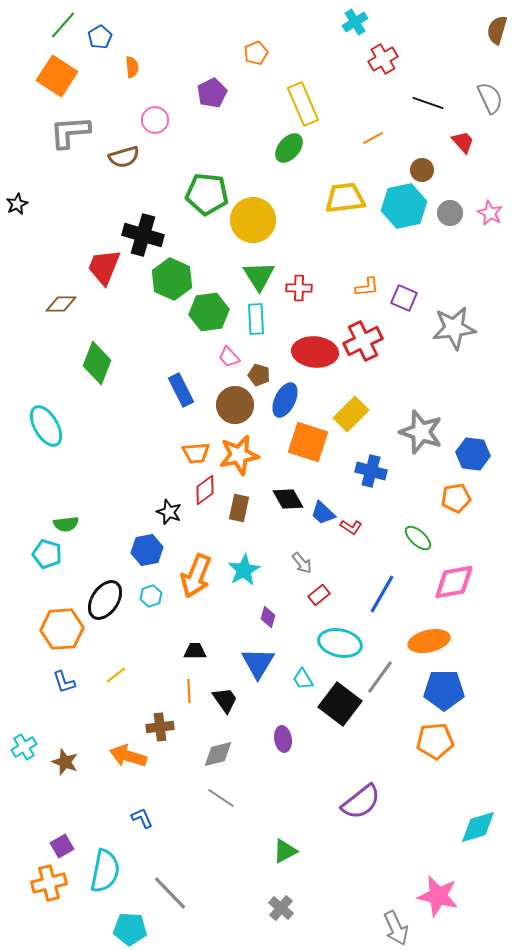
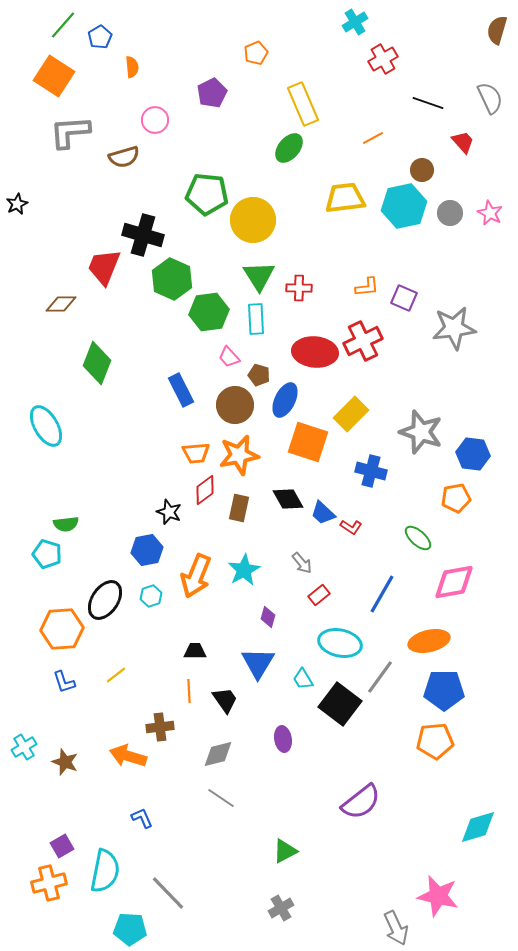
orange square at (57, 76): moved 3 px left
gray line at (170, 893): moved 2 px left
gray cross at (281, 908): rotated 20 degrees clockwise
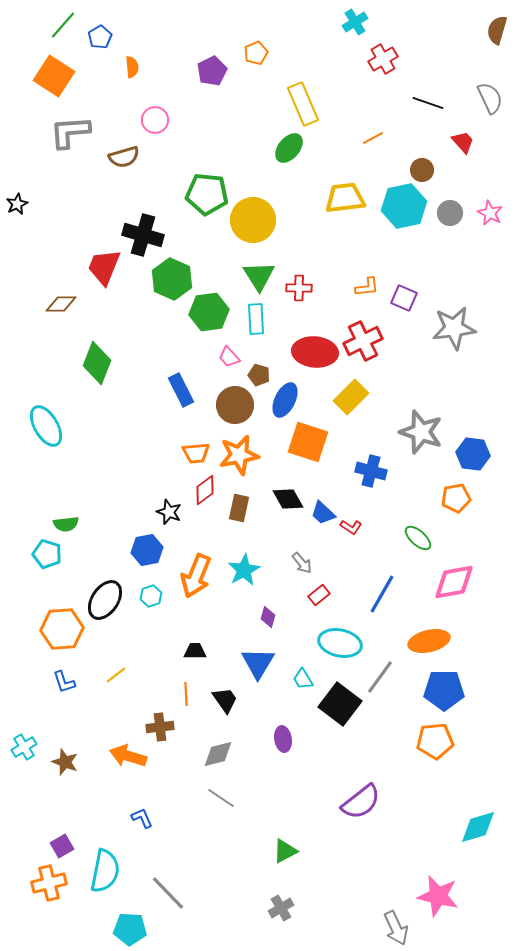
purple pentagon at (212, 93): moved 22 px up
yellow rectangle at (351, 414): moved 17 px up
orange line at (189, 691): moved 3 px left, 3 px down
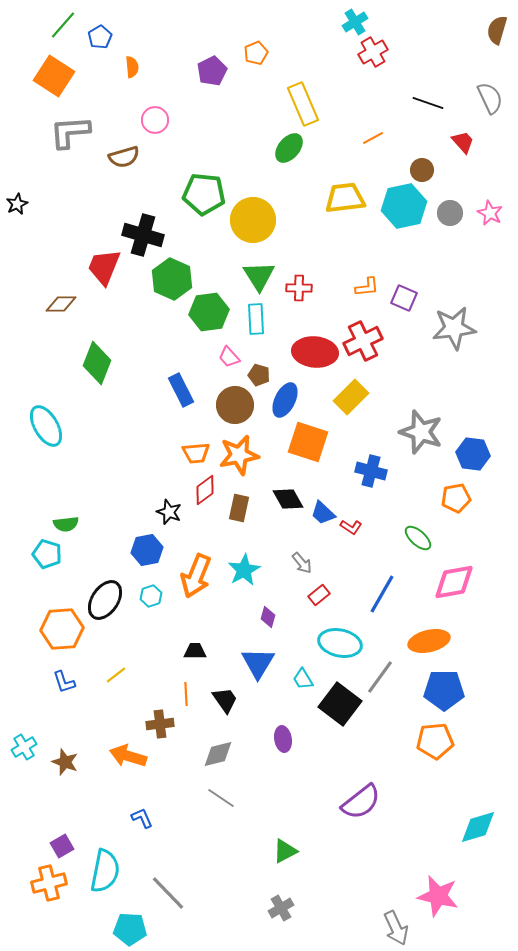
red cross at (383, 59): moved 10 px left, 7 px up
green pentagon at (207, 194): moved 3 px left
brown cross at (160, 727): moved 3 px up
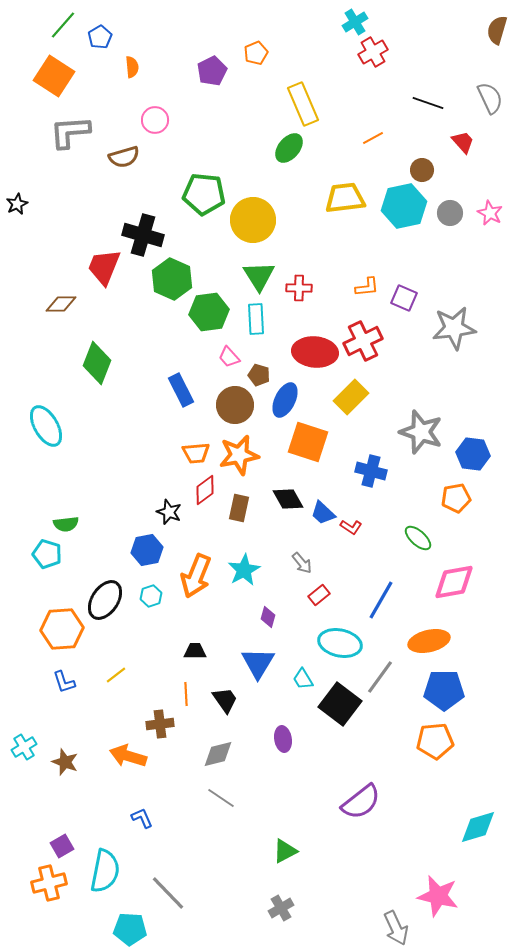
blue line at (382, 594): moved 1 px left, 6 px down
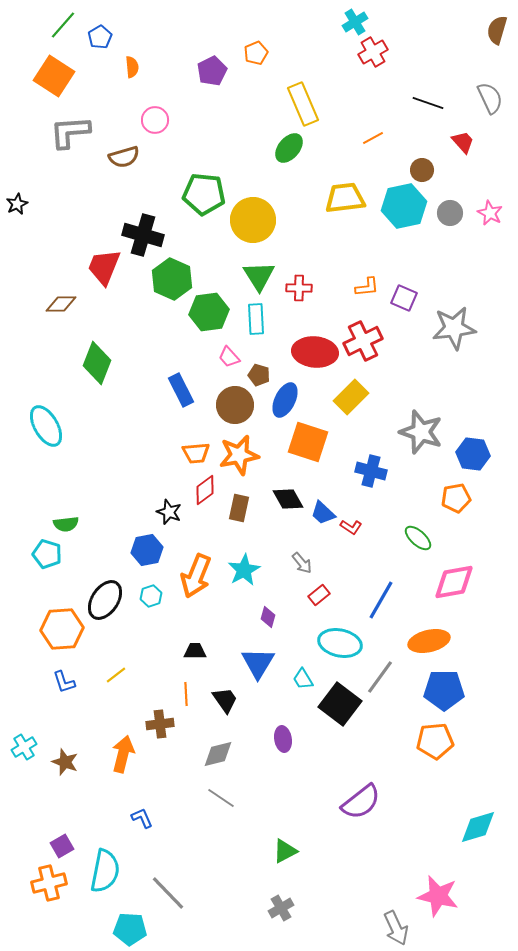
orange arrow at (128, 756): moved 5 px left, 2 px up; rotated 87 degrees clockwise
